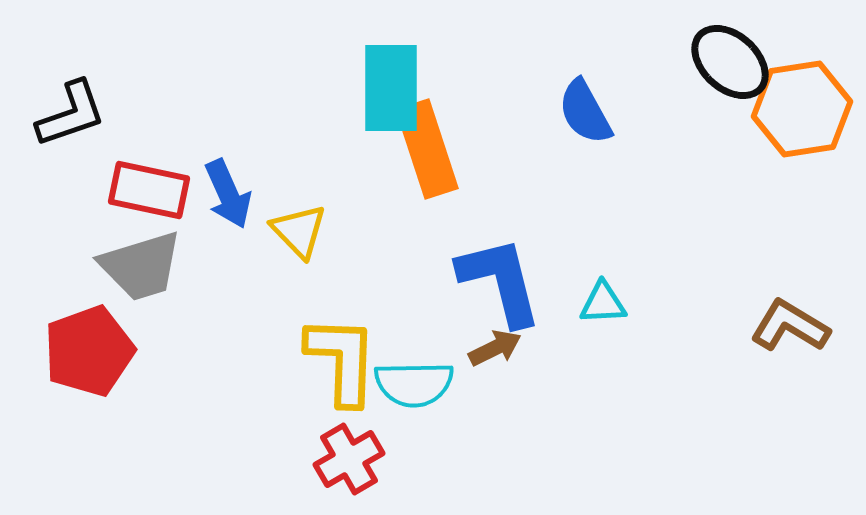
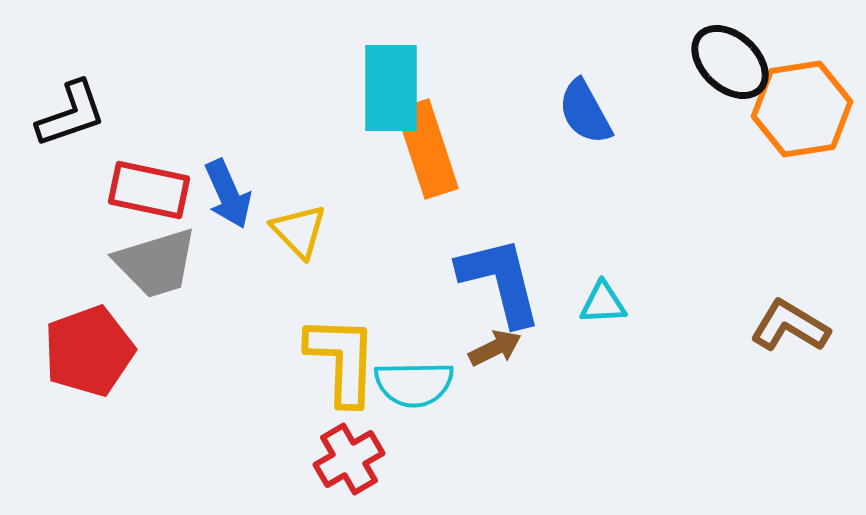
gray trapezoid: moved 15 px right, 3 px up
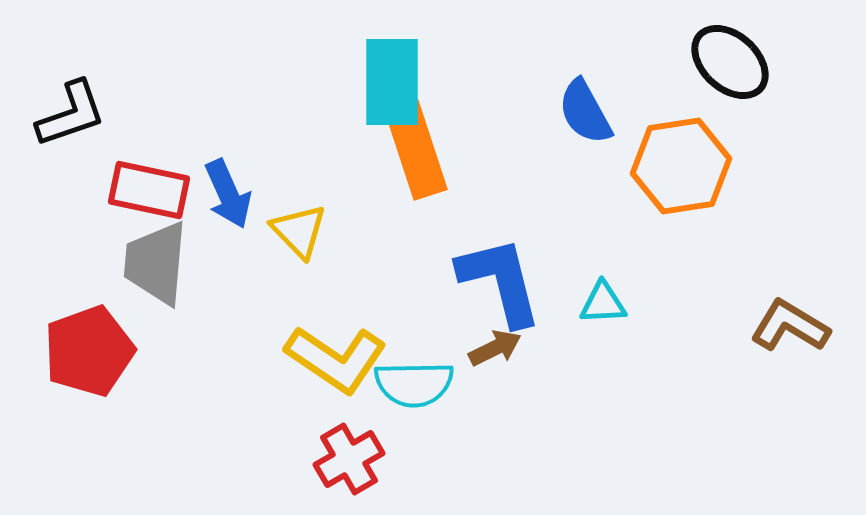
cyan rectangle: moved 1 px right, 6 px up
orange hexagon: moved 121 px left, 57 px down
orange rectangle: moved 11 px left, 1 px down
gray trapezoid: rotated 112 degrees clockwise
yellow L-shape: moved 6 px left, 1 px up; rotated 122 degrees clockwise
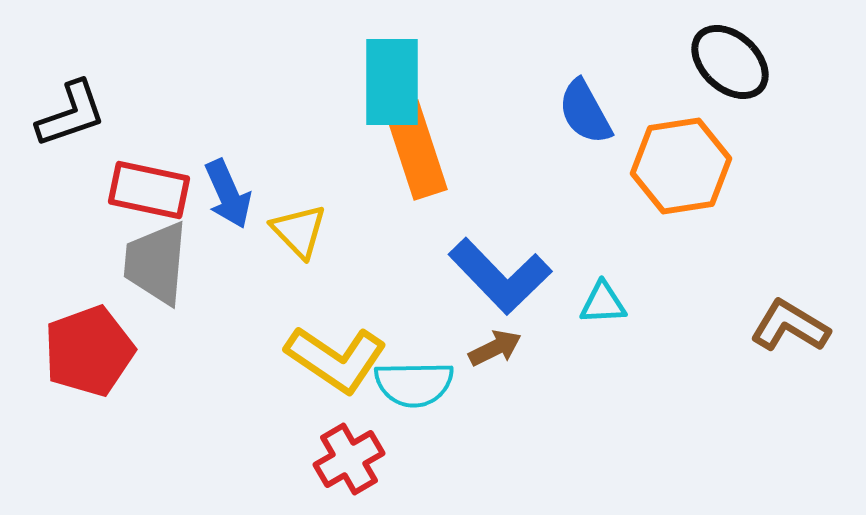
blue L-shape: moved 5 px up; rotated 150 degrees clockwise
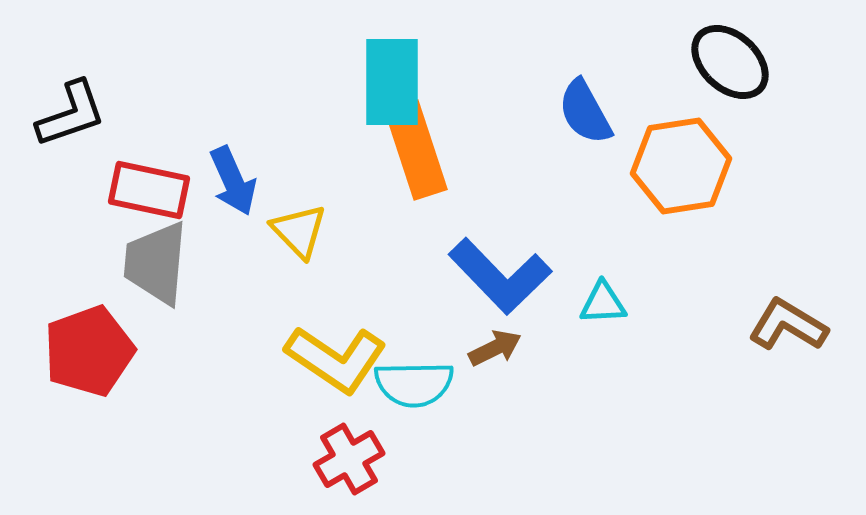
blue arrow: moved 5 px right, 13 px up
brown L-shape: moved 2 px left, 1 px up
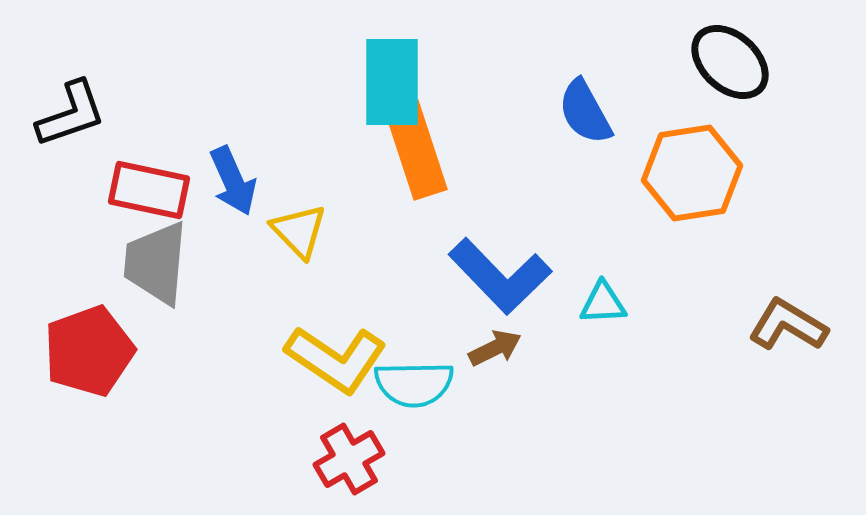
orange hexagon: moved 11 px right, 7 px down
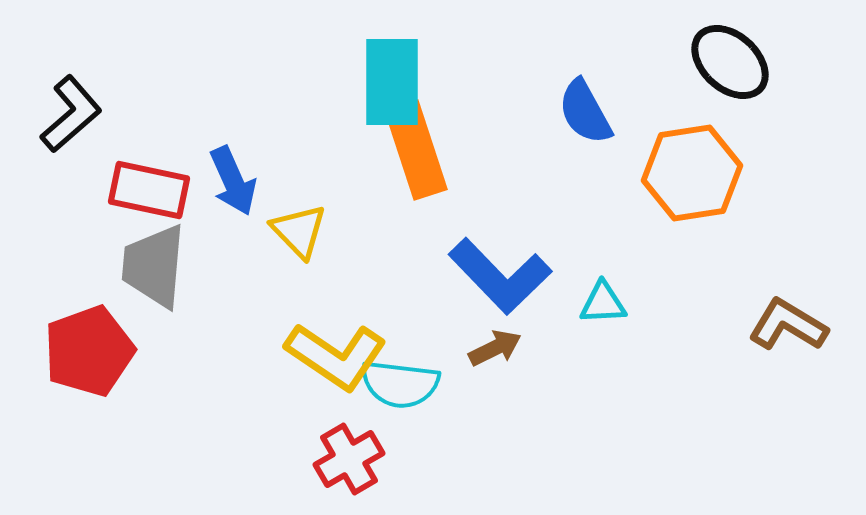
black L-shape: rotated 22 degrees counterclockwise
gray trapezoid: moved 2 px left, 3 px down
yellow L-shape: moved 3 px up
cyan semicircle: moved 14 px left; rotated 8 degrees clockwise
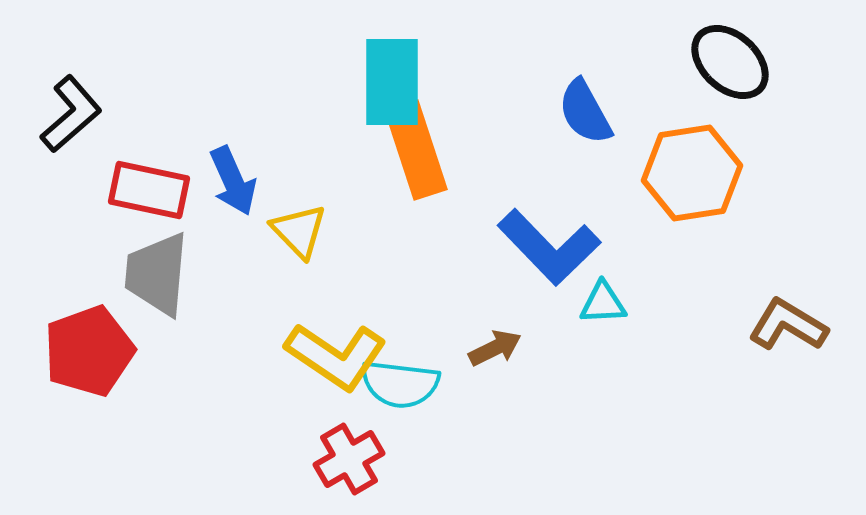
gray trapezoid: moved 3 px right, 8 px down
blue L-shape: moved 49 px right, 29 px up
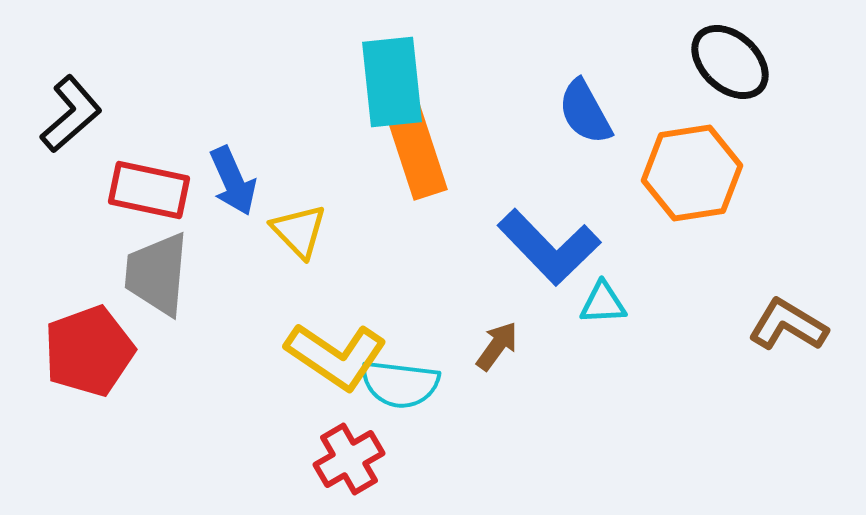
cyan rectangle: rotated 6 degrees counterclockwise
brown arrow: moved 2 px right, 2 px up; rotated 28 degrees counterclockwise
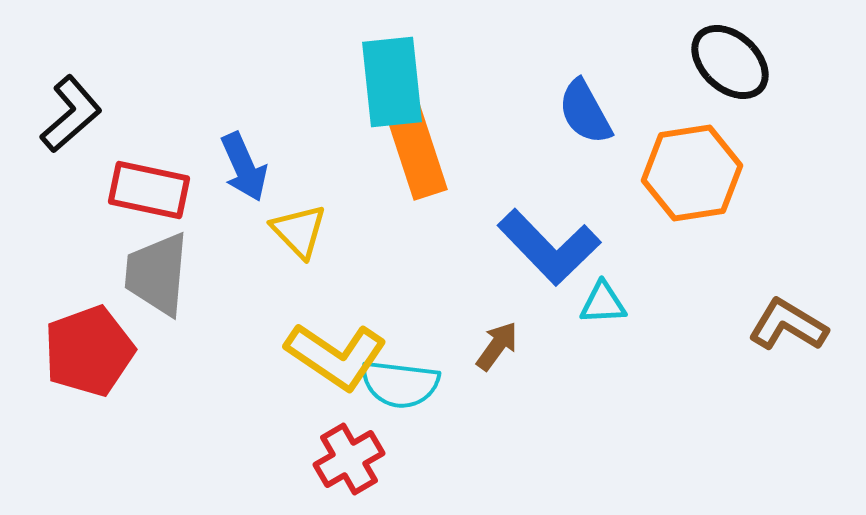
blue arrow: moved 11 px right, 14 px up
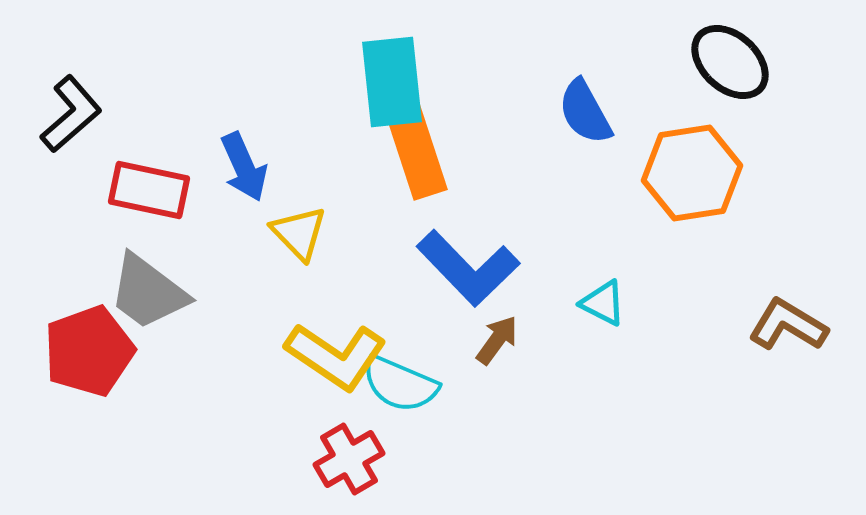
yellow triangle: moved 2 px down
blue L-shape: moved 81 px left, 21 px down
gray trapezoid: moved 9 px left, 18 px down; rotated 58 degrees counterclockwise
cyan triangle: rotated 30 degrees clockwise
brown arrow: moved 6 px up
cyan semicircle: rotated 16 degrees clockwise
